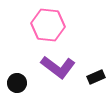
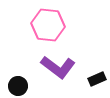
black rectangle: moved 1 px right, 2 px down
black circle: moved 1 px right, 3 px down
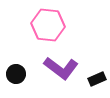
purple L-shape: moved 3 px right, 1 px down
black circle: moved 2 px left, 12 px up
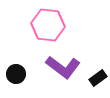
purple L-shape: moved 2 px right, 1 px up
black rectangle: moved 1 px right, 1 px up; rotated 12 degrees counterclockwise
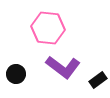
pink hexagon: moved 3 px down
black rectangle: moved 2 px down
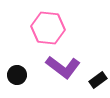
black circle: moved 1 px right, 1 px down
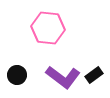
purple L-shape: moved 10 px down
black rectangle: moved 4 px left, 5 px up
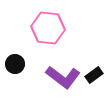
black circle: moved 2 px left, 11 px up
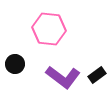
pink hexagon: moved 1 px right, 1 px down
black rectangle: moved 3 px right
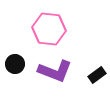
purple L-shape: moved 8 px left, 6 px up; rotated 16 degrees counterclockwise
